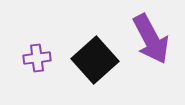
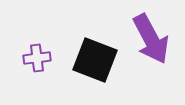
black square: rotated 27 degrees counterclockwise
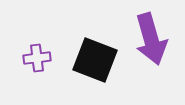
purple arrow: rotated 12 degrees clockwise
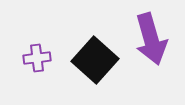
black square: rotated 21 degrees clockwise
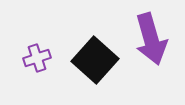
purple cross: rotated 12 degrees counterclockwise
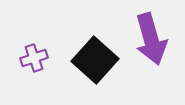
purple cross: moved 3 px left
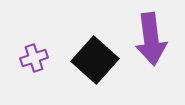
purple arrow: rotated 9 degrees clockwise
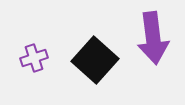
purple arrow: moved 2 px right, 1 px up
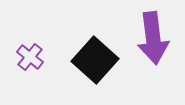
purple cross: moved 4 px left, 1 px up; rotated 32 degrees counterclockwise
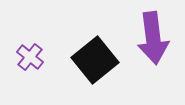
black square: rotated 9 degrees clockwise
